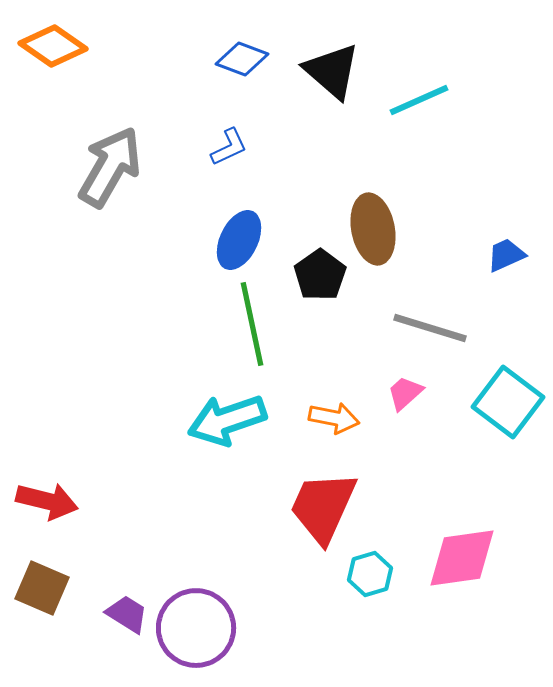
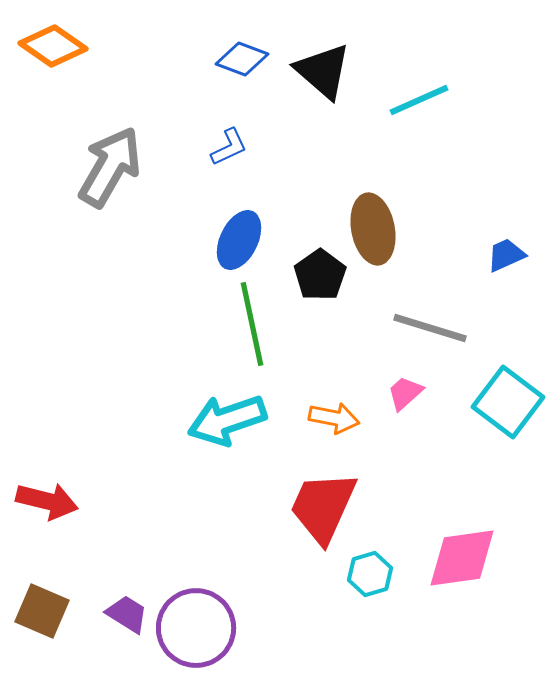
black triangle: moved 9 px left
brown square: moved 23 px down
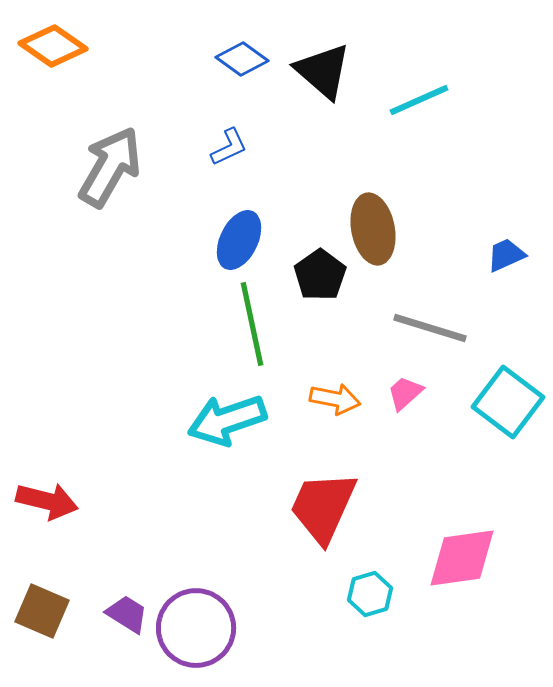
blue diamond: rotated 15 degrees clockwise
orange arrow: moved 1 px right, 19 px up
cyan hexagon: moved 20 px down
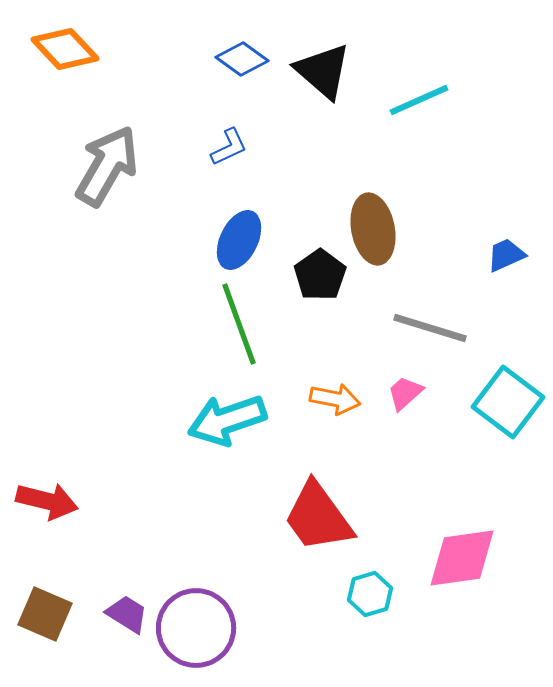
orange diamond: moved 12 px right, 3 px down; rotated 12 degrees clockwise
gray arrow: moved 3 px left, 1 px up
green line: moved 13 px left; rotated 8 degrees counterclockwise
red trapezoid: moved 5 px left, 10 px down; rotated 60 degrees counterclockwise
brown square: moved 3 px right, 3 px down
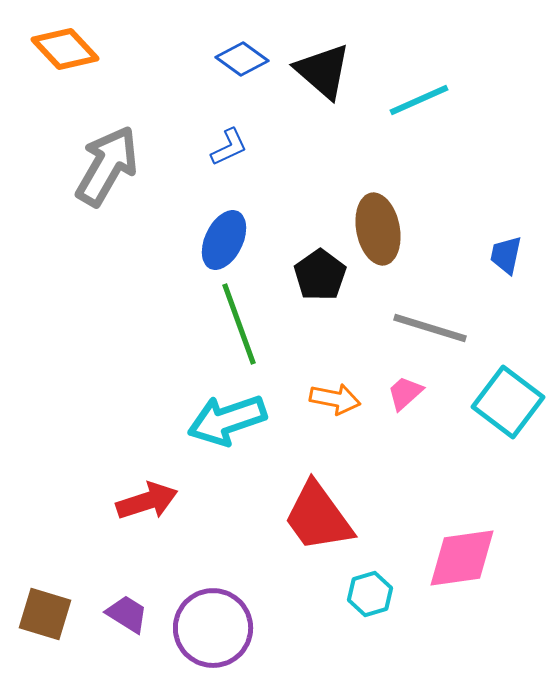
brown ellipse: moved 5 px right
blue ellipse: moved 15 px left
blue trapezoid: rotated 54 degrees counterclockwise
red arrow: moved 100 px right; rotated 32 degrees counterclockwise
brown square: rotated 6 degrees counterclockwise
purple circle: moved 17 px right
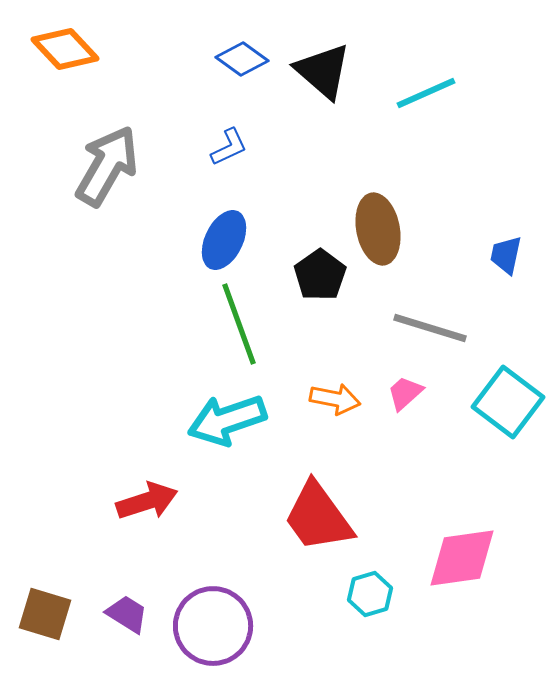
cyan line: moved 7 px right, 7 px up
purple circle: moved 2 px up
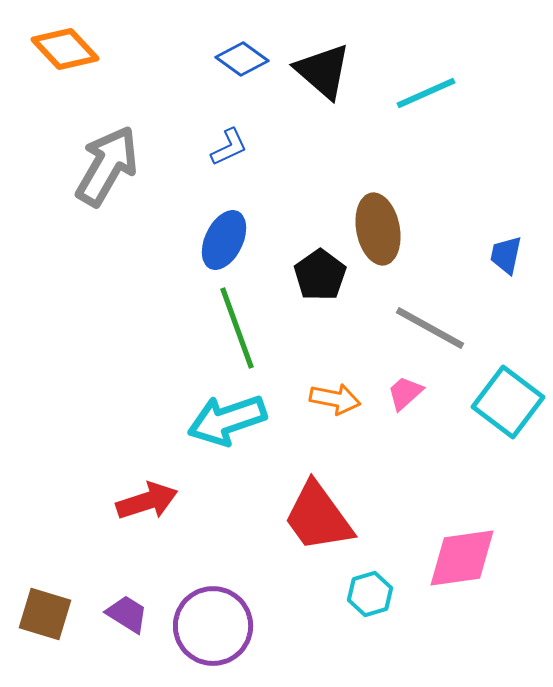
green line: moved 2 px left, 4 px down
gray line: rotated 12 degrees clockwise
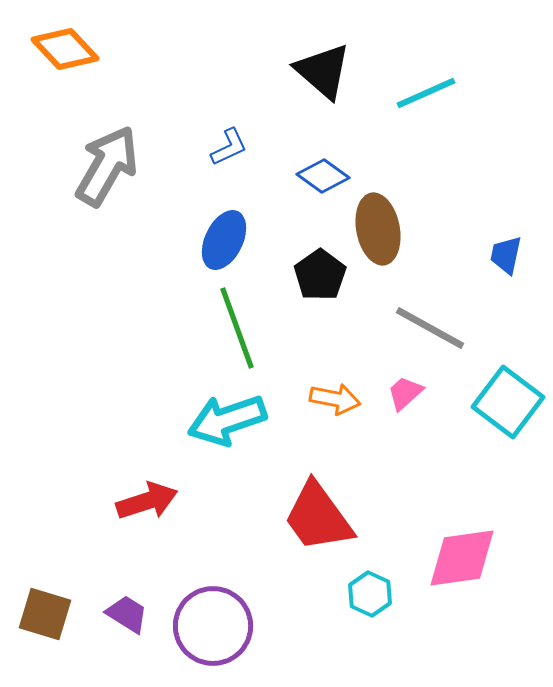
blue diamond: moved 81 px right, 117 px down
cyan hexagon: rotated 18 degrees counterclockwise
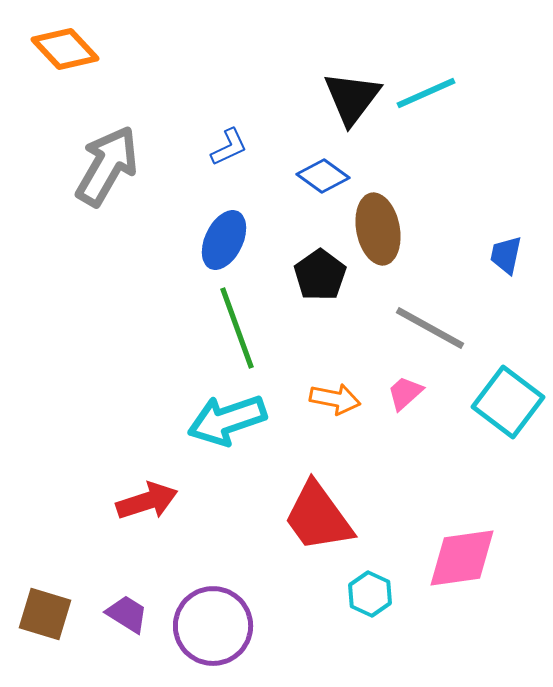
black triangle: moved 29 px right, 27 px down; rotated 26 degrees clockwise
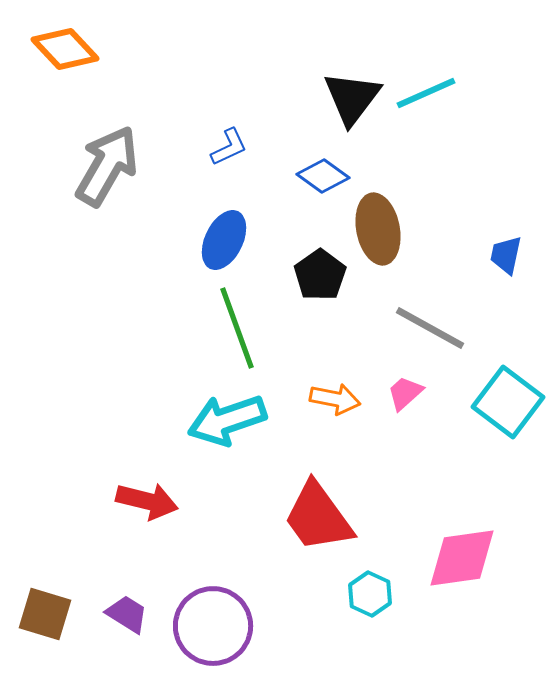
red arrow: rotated 32 degrees clockwise
